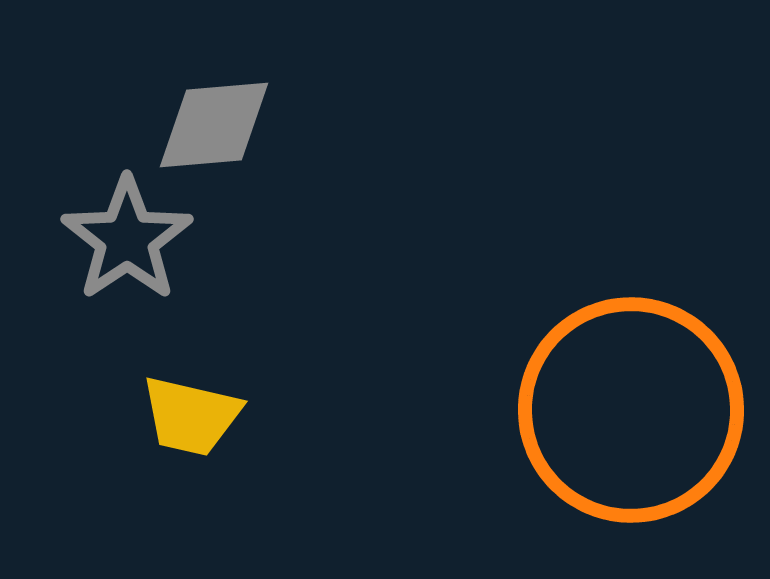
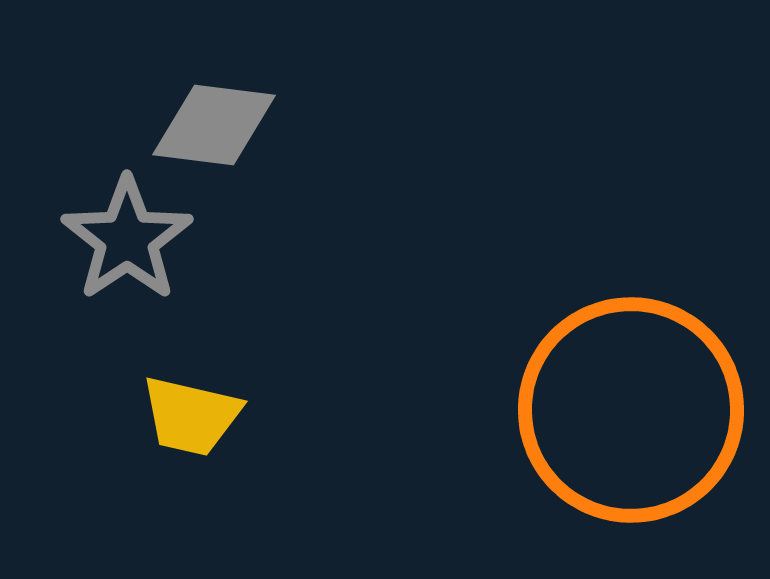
gray diamond: rotated 12 degrees clockwise
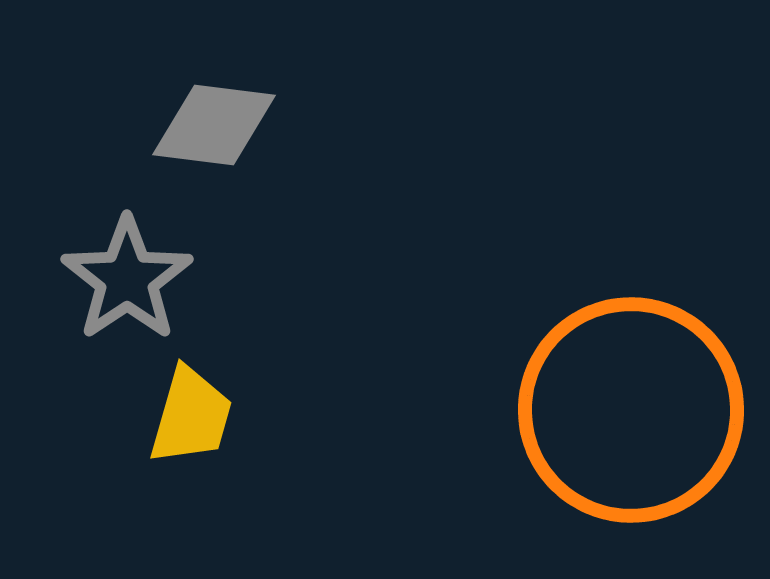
gray star: moved 40 px down
yellow trapezoid: rotated 87 degrees counterclockwise
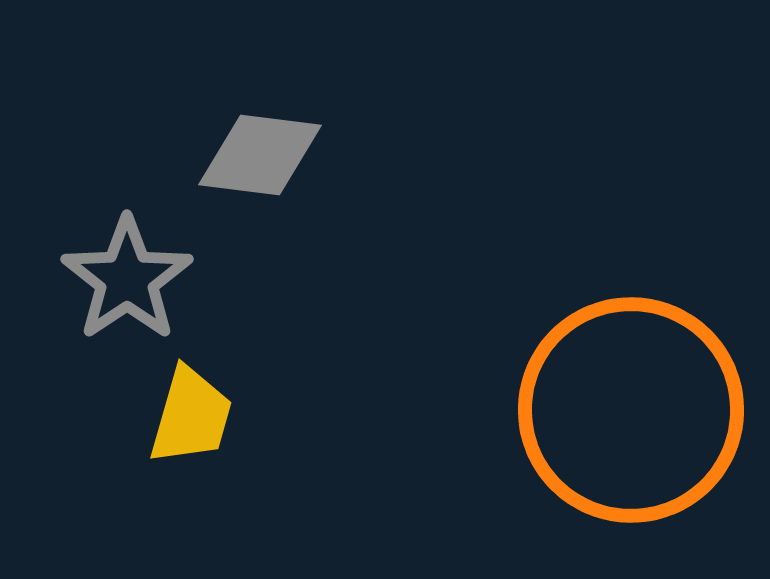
gray diamond: moved 46 px right, 30 px down
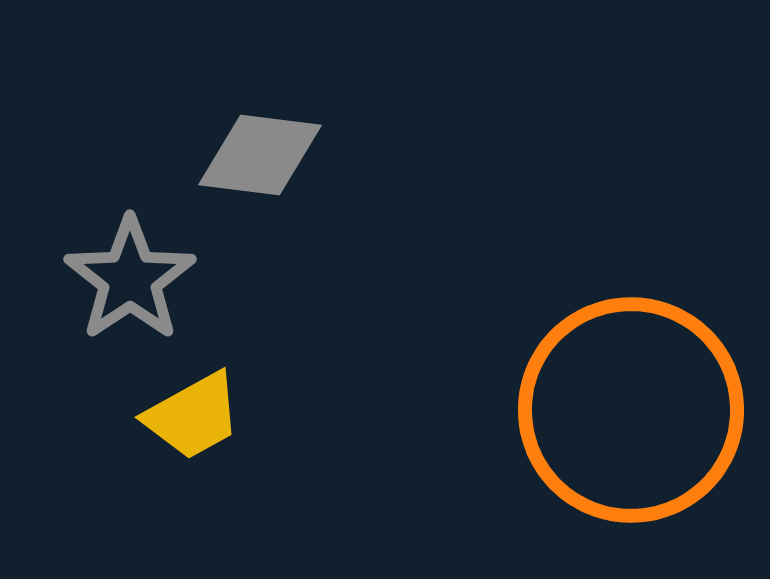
gray star: moved 3 px right
yellow trapezoid: moved 2 px right; rotated 45 degrees clockwise
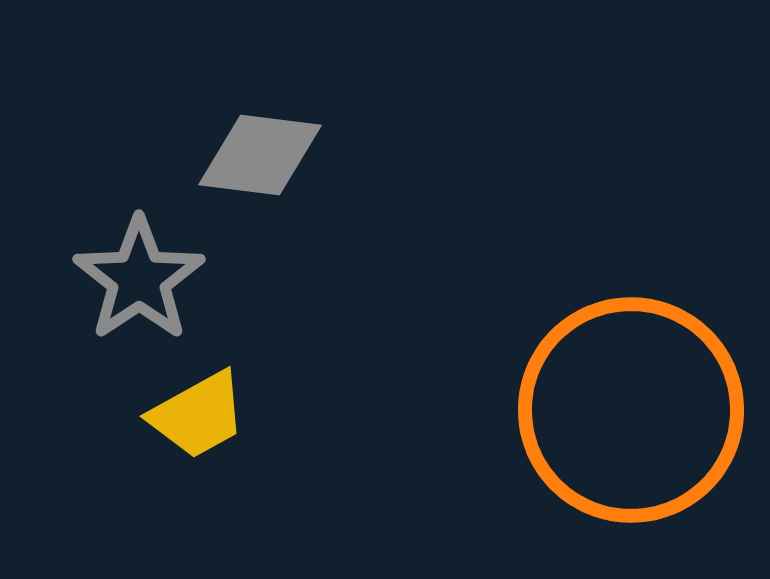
gray star: moved 9 px right
yellow trapezoid: moved 5 px right, 1 px up
